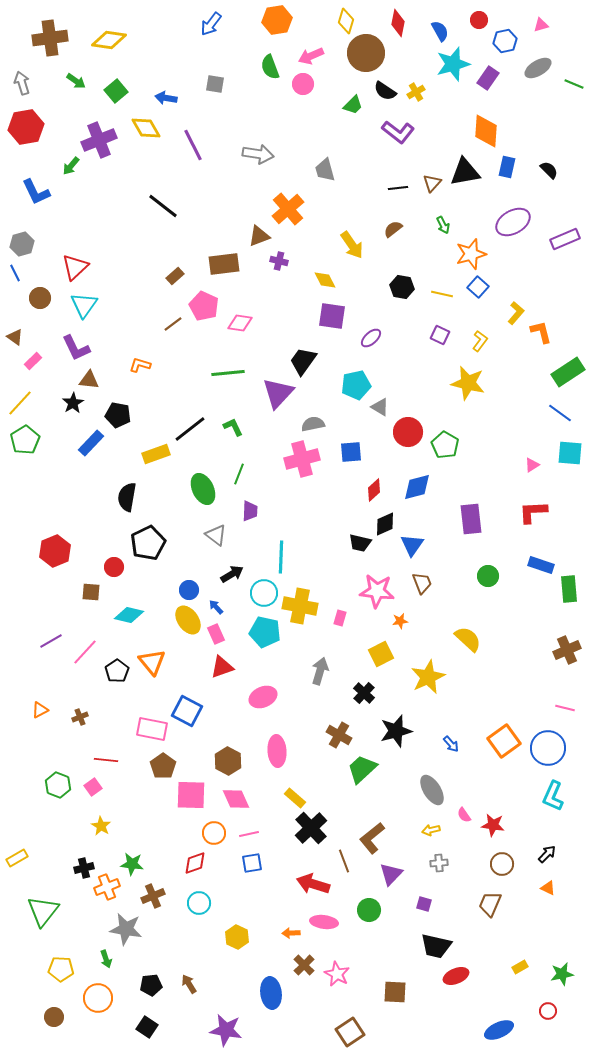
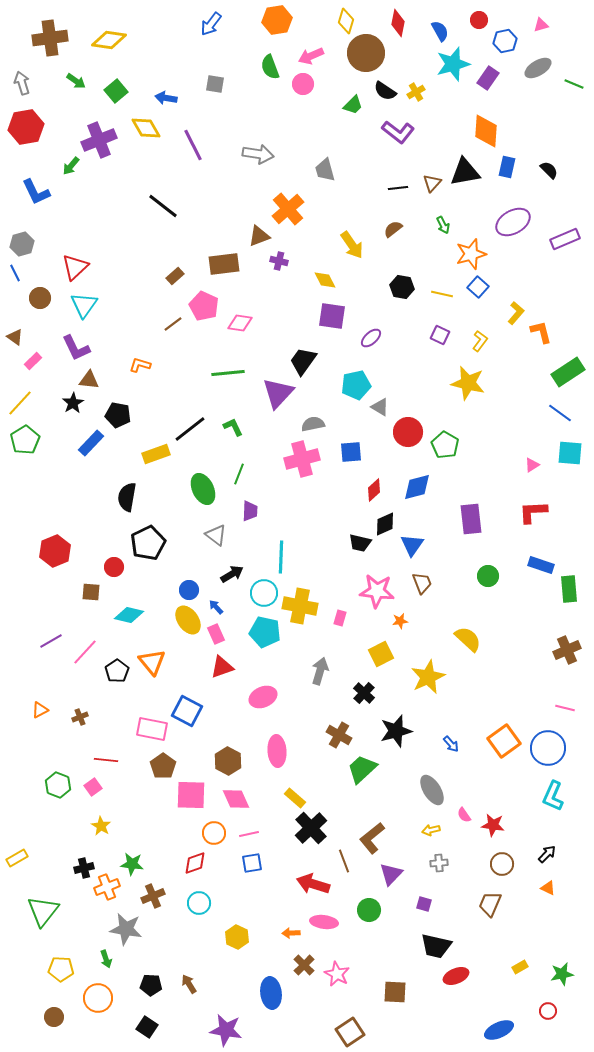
black pentagon at (151, 985): rotated 10 degrees clockwise
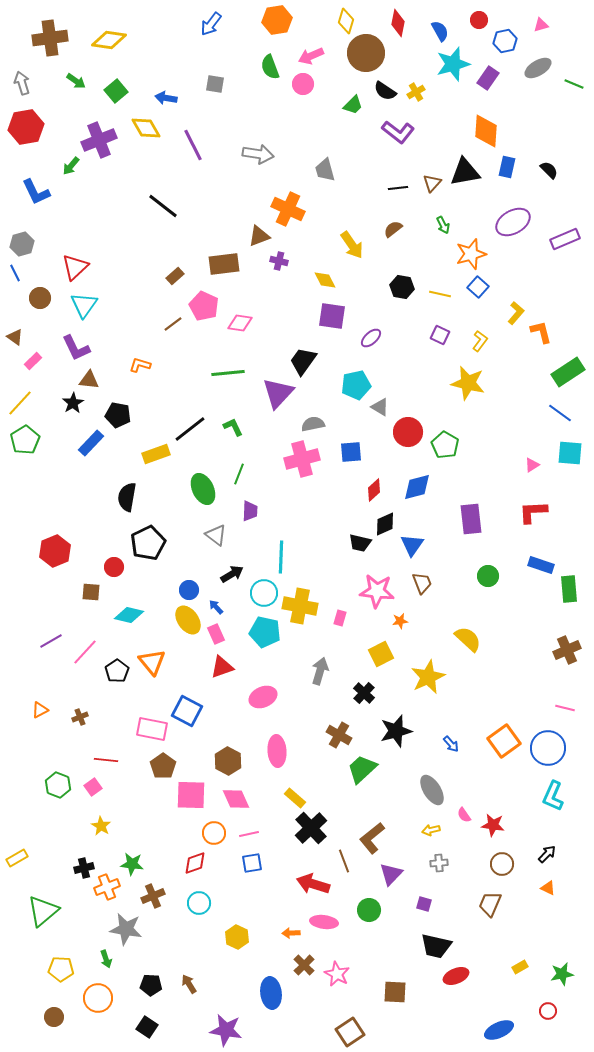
orange cross at (288, 209): rotated 24 degrees counterclockwise
yellow line at (442, 294): moved 2 px left
green triangle at (43, 911): rotated 12 degrees clockwise
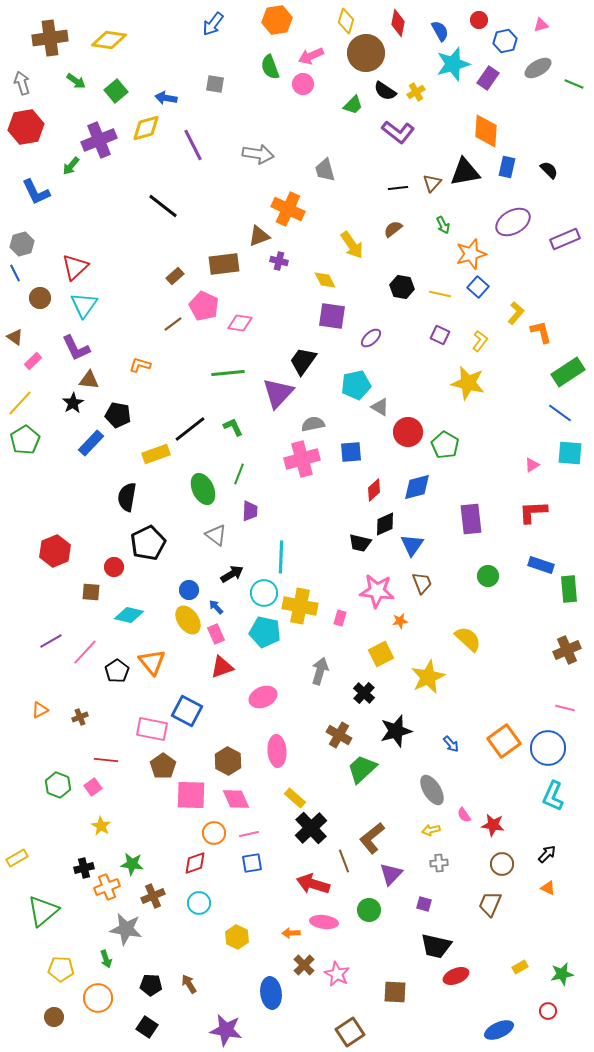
blue arrow at (211, 24): moved 2 px right
yellow diamond at (146, 128): rotated 76 degrees counterclockwise
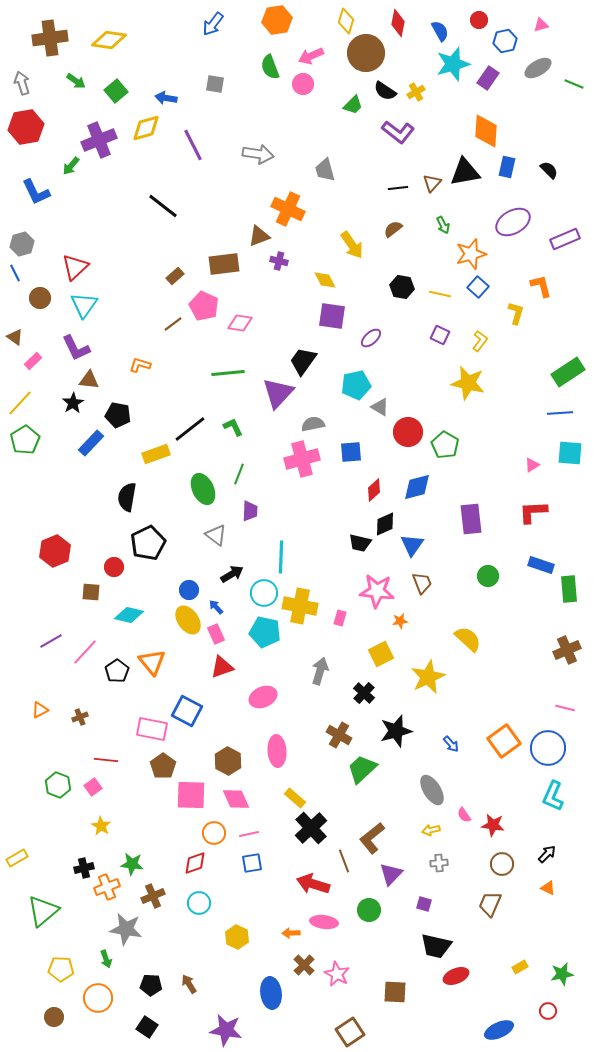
yellow L-shape at (516, 313): rotated 25 degrees counterclockwise
orange L-shape at (541, 332): moved 46 px up
blue line at (560, 413): rotated 40 degrees counterclockwise
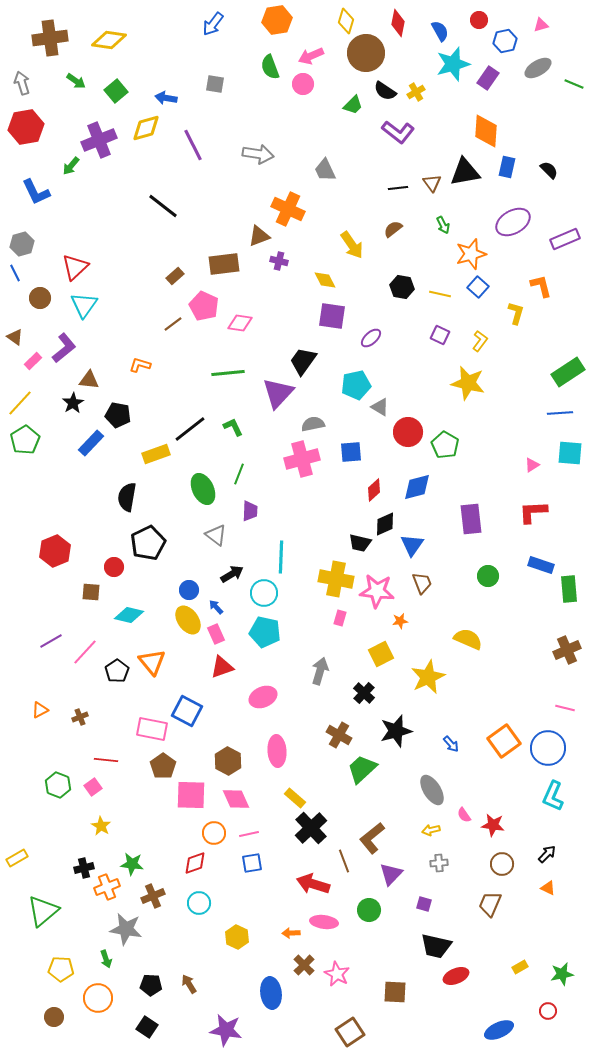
gray trapezoid at (325, 170): rotated 10 degrees counterclockwise
brown triangle at (432, 183): rotated 18 degrees counterclockwise
purple L-shape at (76, 348): moved 12 px left; rotated 104 degrees counterclockwise
yellow cross at (300, 606): moved 36 px right, 27 px up
yellow semicircle at (468, 639): rotated 20 degrees counterclockwise
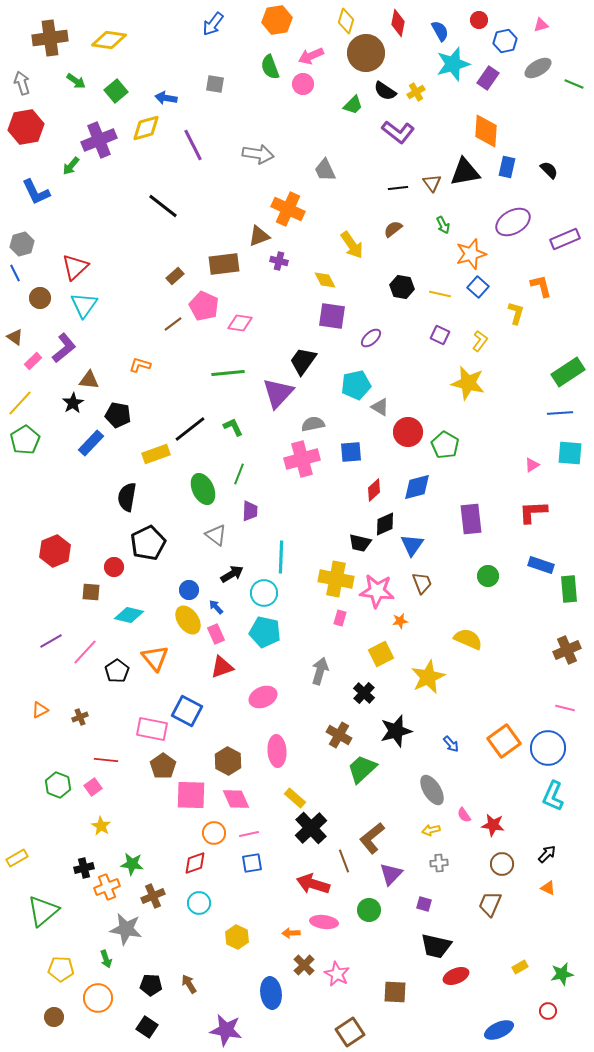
orange triangle at (152, 662): moved 3 px right, 4 px up
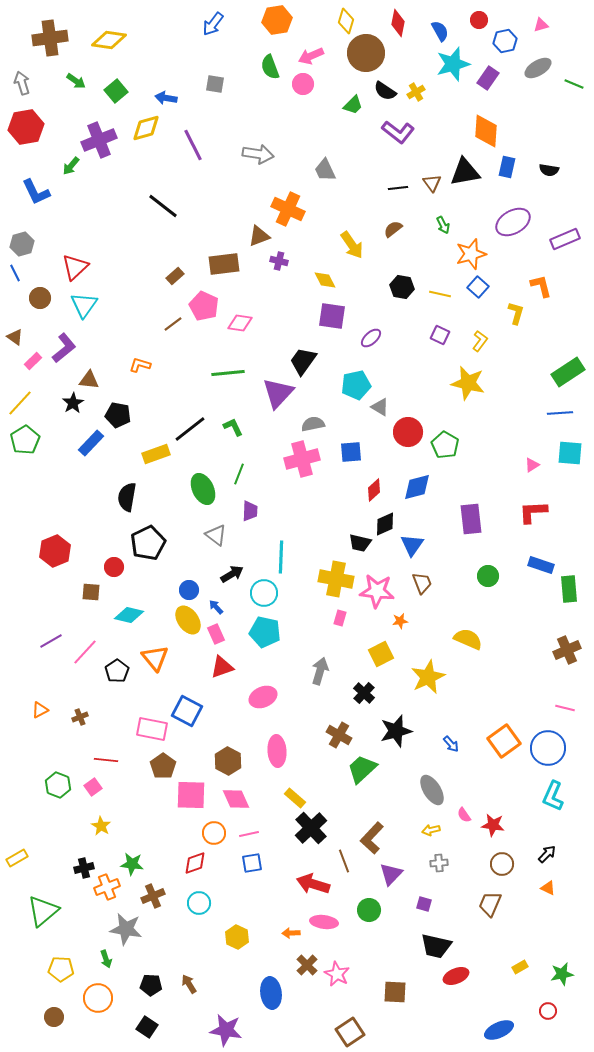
black semicircle at (549, 170): rotated 144 degrees clockwise
brown L-shape at (372, 838): rotated 8 degrees counterclockwise
brown cross at (304, 965): moved 3 px right
